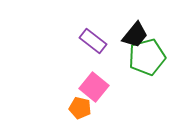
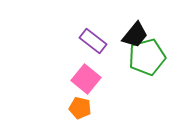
pink square: moved 8 px left, 8 px up
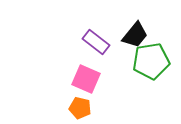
purple rectangle: moved 3 px right, 1 px down
green pentagon: moved 4 px right, 4 px down; rotated 6 degrees clockwise
pink square: rotated 16 degrees counterclockwise
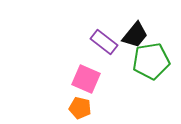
purple rectangle: moved 8 px right
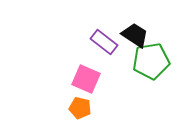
black trapezoid: rotated 96 degrees counterclockwise
